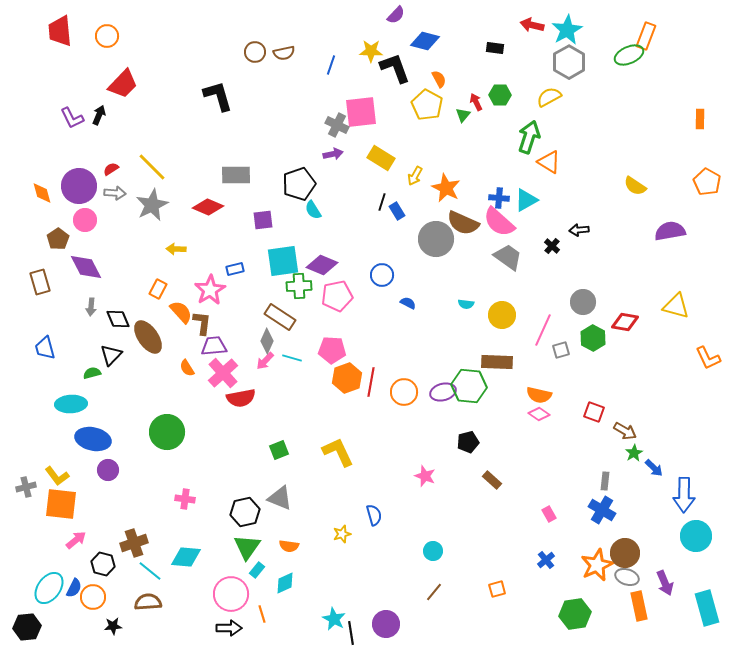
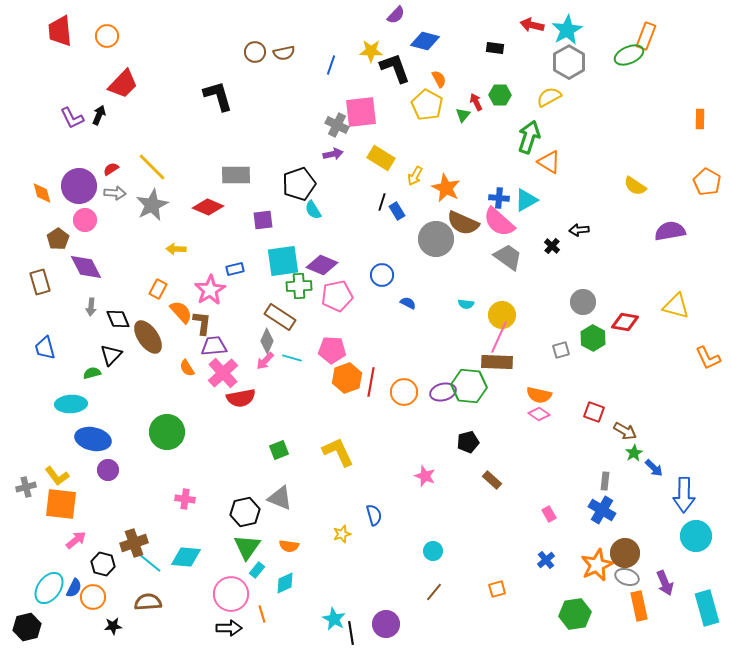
pink line at (543, 330): moved 44 px left, 7 px down
cyan line at (150, 571): moved 8 px up
black hexagon at (27, 627): rotated 8 degrees counterclockwise
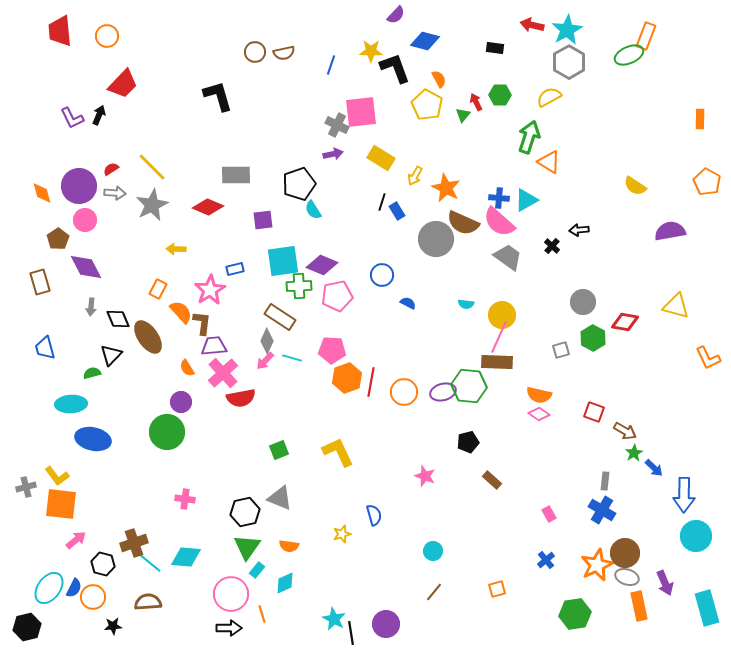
purple circle at (108, 470): moved 73 px right, 68 px up
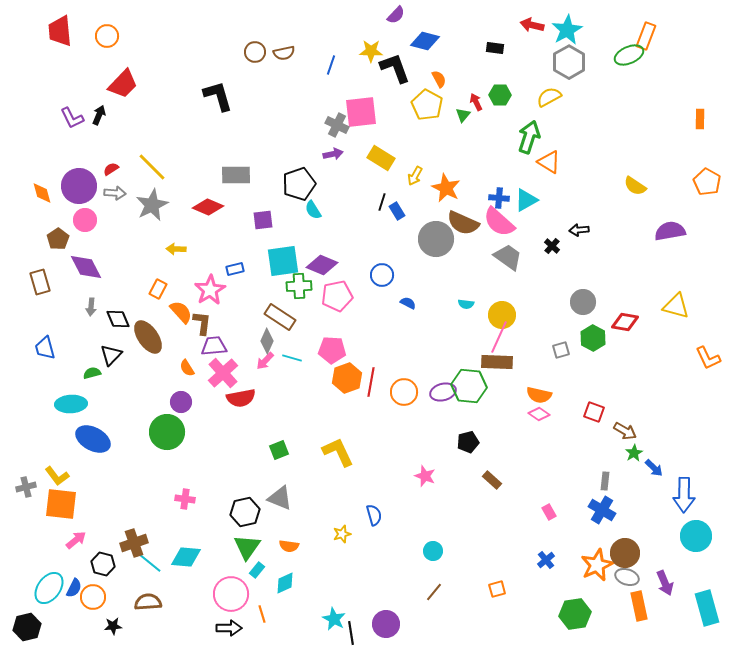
blue ellipse at (93, 439): rotated 16 degrees clockwise
pink rectangle at (549, 514): moved 2 px up
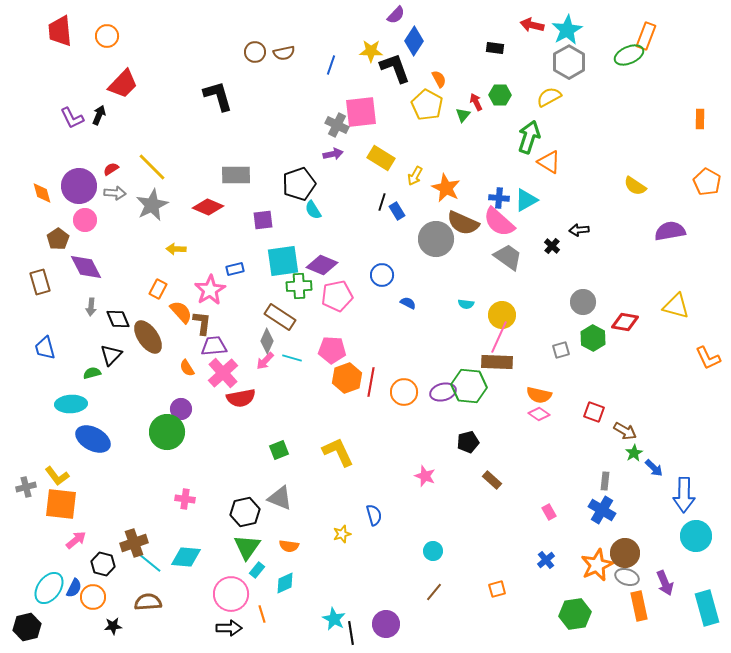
blue diamond at (425, 41): moved 11 px left; rotated 72 degrees counterclockwise
purple circle at (181, 402): moved 7 px down
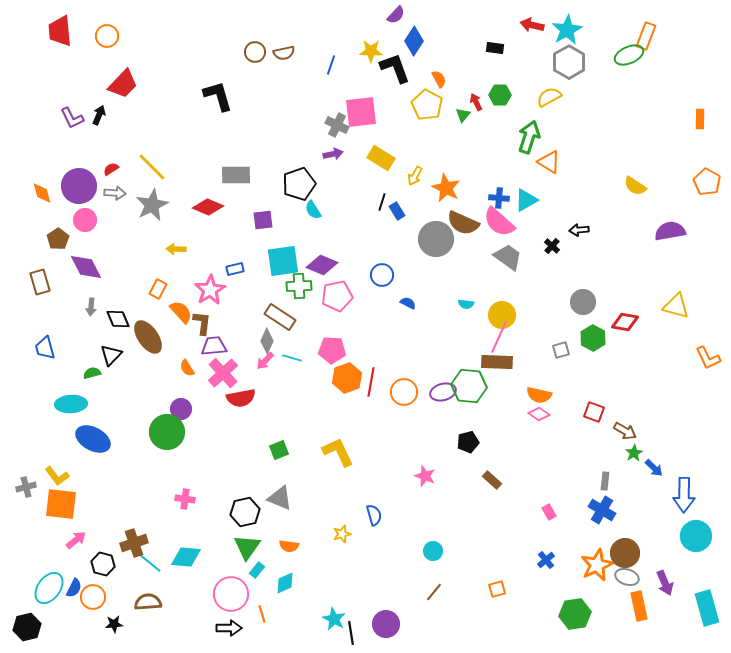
black star at (113, 626): moved 1 px right, 2 px up
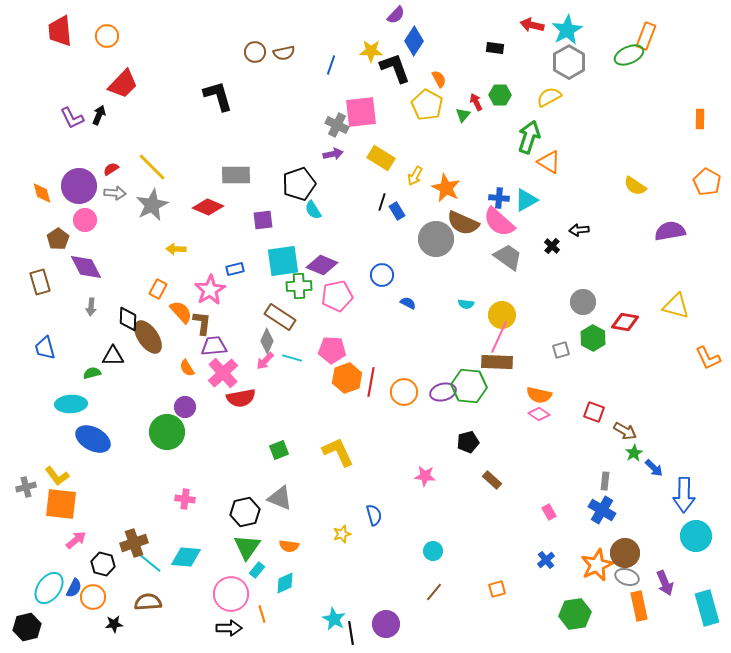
black diamond at (118, 319): moved 10 px right; rotated 25 degrees clockwise
black triangle at (111, 355): moved 2 px right, 1 px down; rotated 45 degrees clockwise
purple circle at (181, 409): moved 4 px right, 2 px up
pink star at (425, 476): rotated 15 degrees counterclockwise
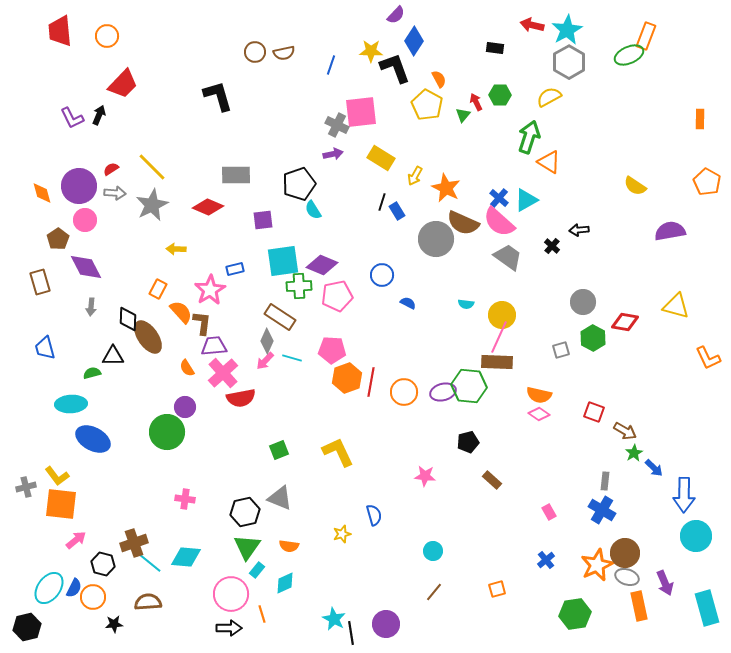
blue cross at (499, 198): rotated 36 degrees clockwise
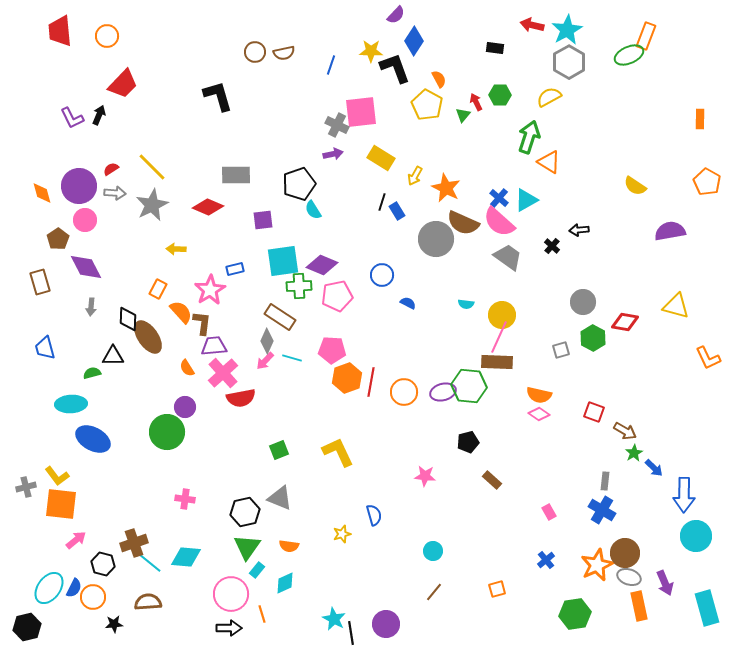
gray ellipse at (627, 577): moved 2 px right
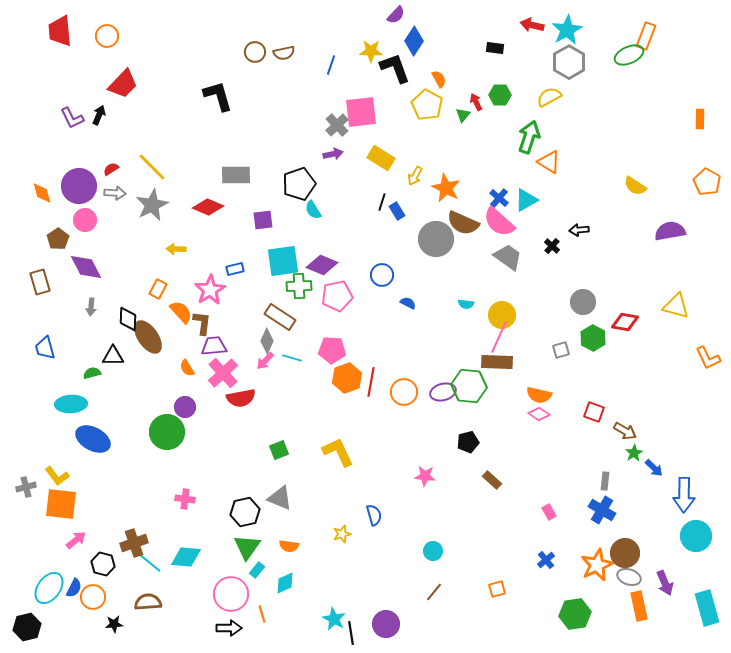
gray cross at (337, 125): rotated 20 degrees clockwise
